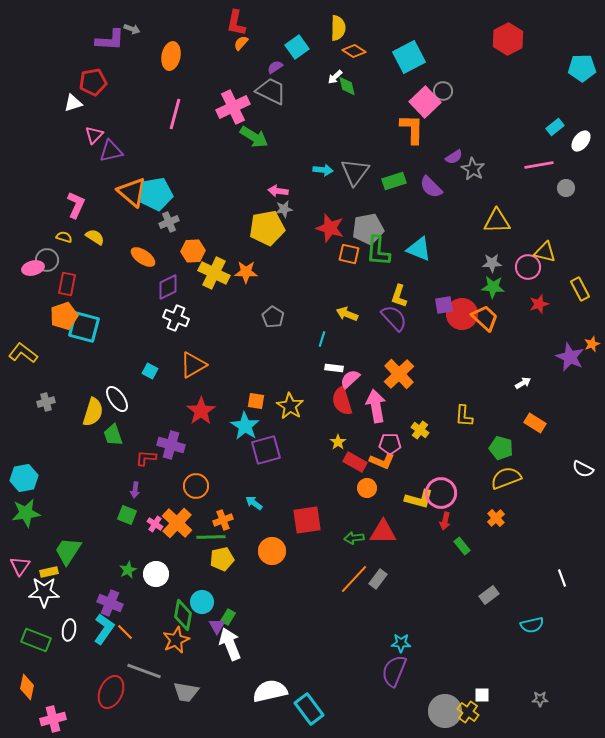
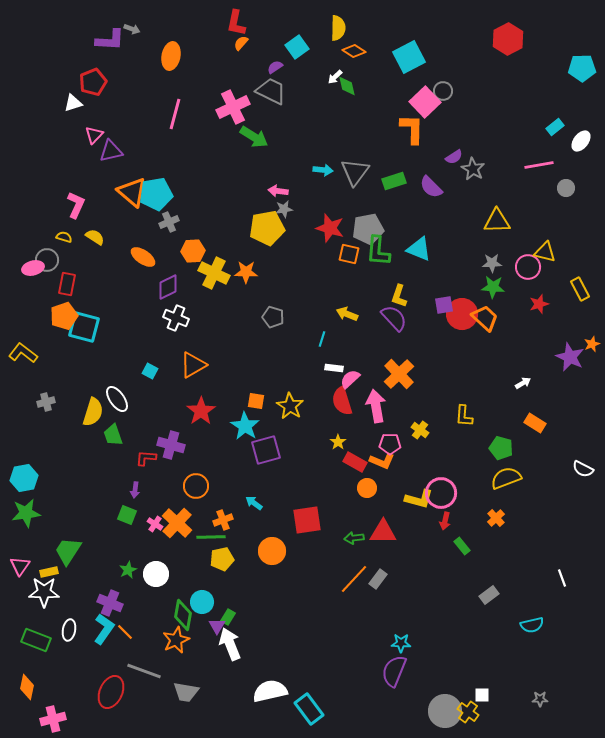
red pentagon at (93, 82): rotated 12 degrees counterclockwise
gray pentagon at (273, 317): rotated 15 degrees counterclockwise
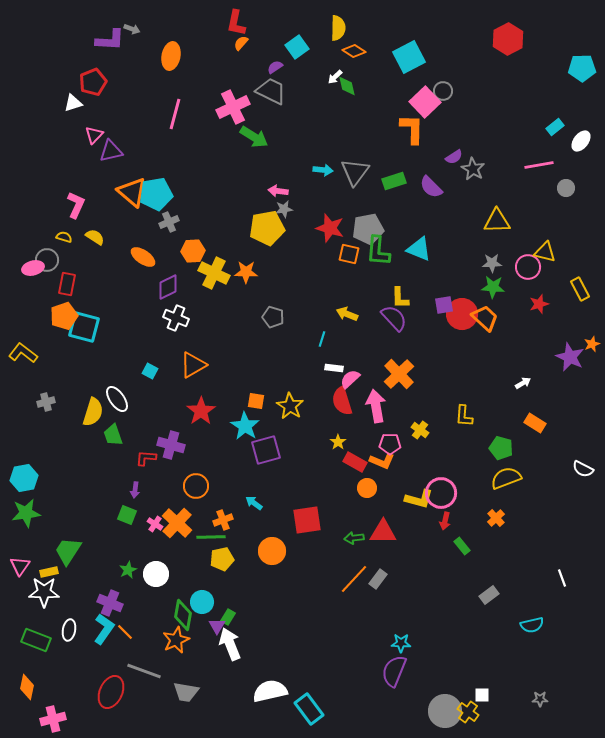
yellow L-shape at (399, 296): moved 1 px right, 2 px down; rotated 20 degrees counterclockwise
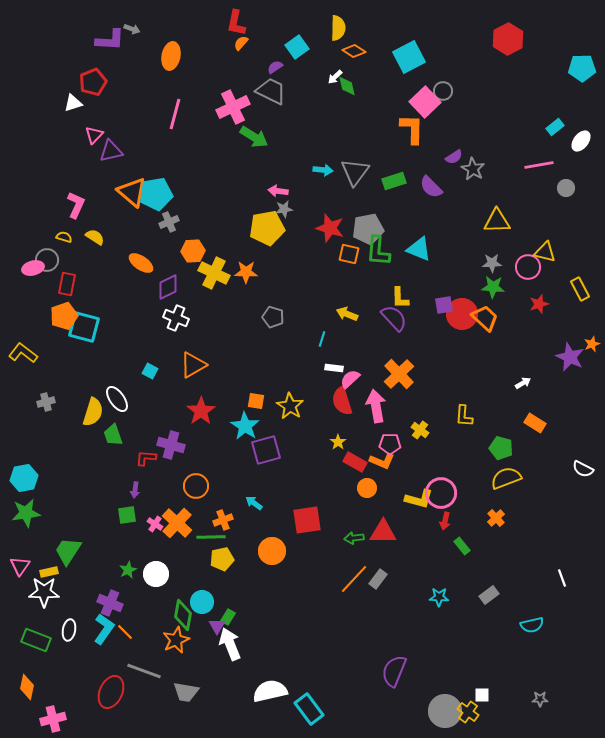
orange ellipse at (143, 257): moved 2 px left, 6 px down
green square at (127, 515): rotated 30 degrees counterclockwise
cyan star at (401, 643): moved 38 px right, 46 px up
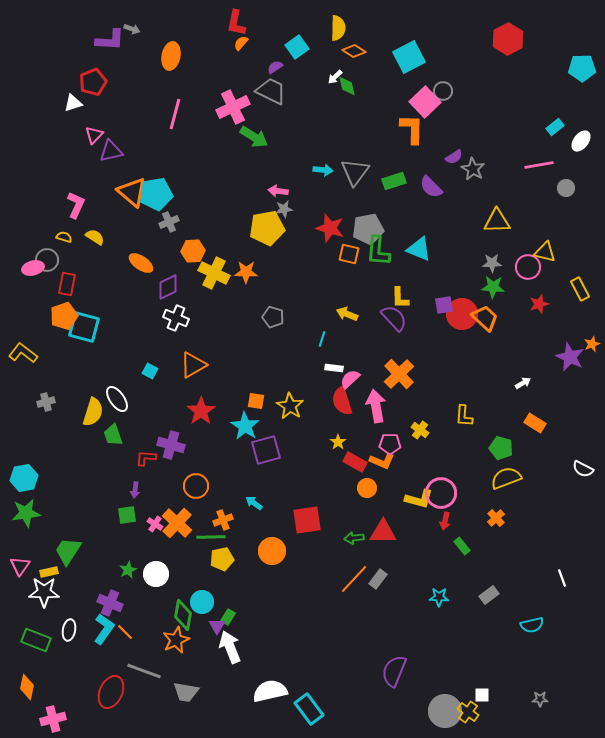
white arrow at (230, 644): moved 3 px down
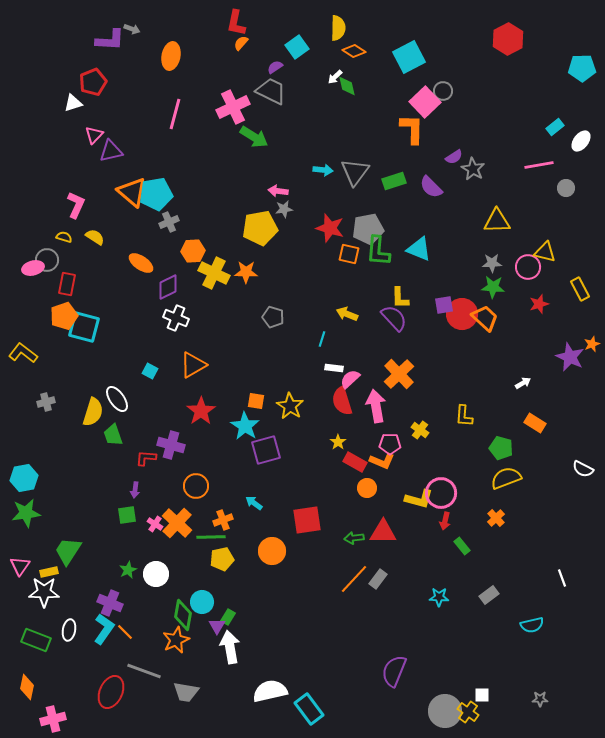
yellow pentagon at (267, 228): moved 7 px left
white arrow at (230, 647): rotated 12 degrees clockwise
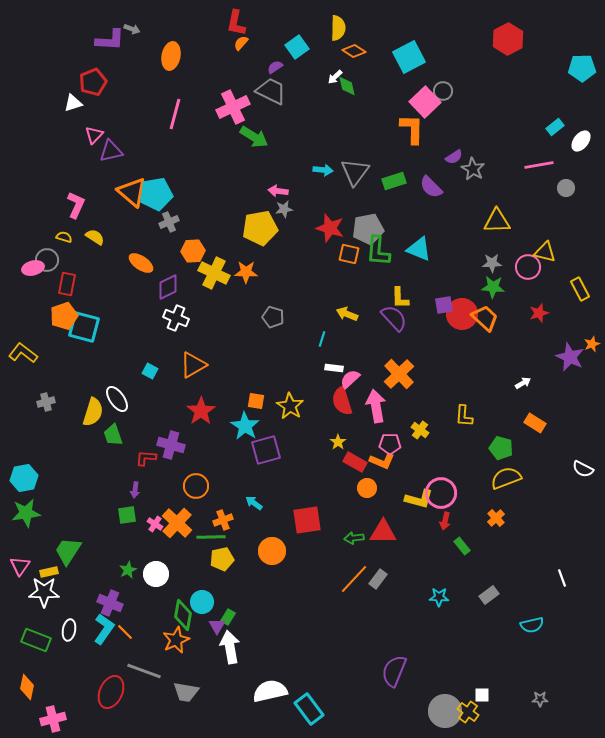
red star at (539, 304): moved 9 px down
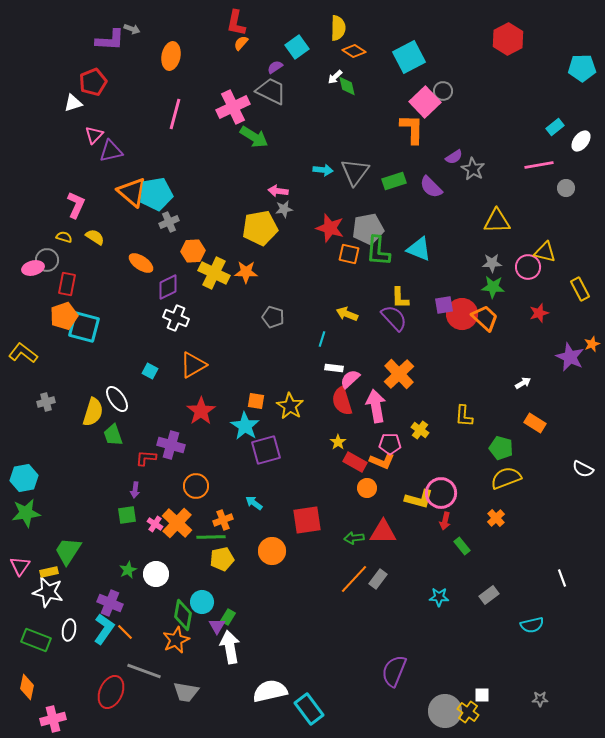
white star at (44, 592): moved 4 px right; rotated 12 degrees clockwise
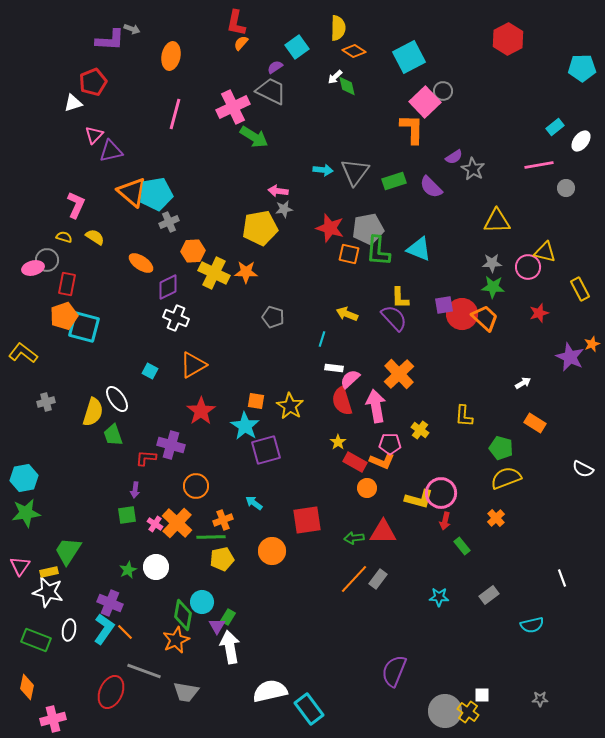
white circle at (156, 574): moved 7 px up
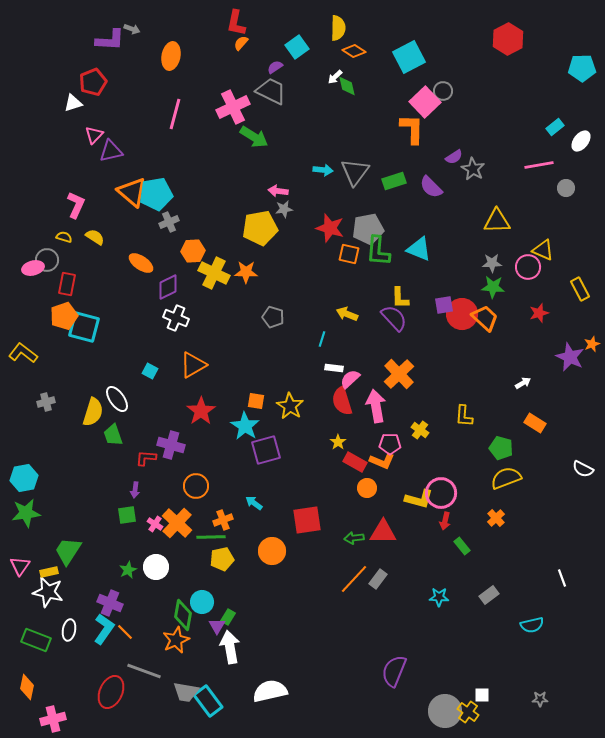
yellow triangle at (545, 252): moved 2 px left, 2 px up; rotated 10 degrees clockwise
cyan rectangle at (309, 709): moved 101 px left, 8 px up
